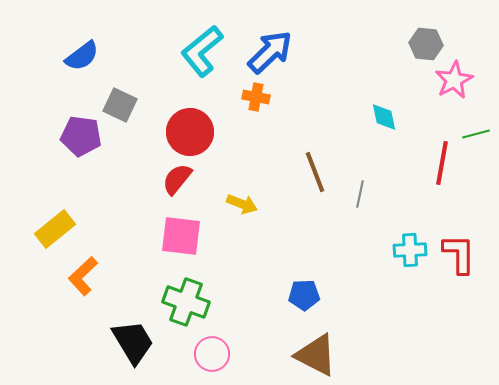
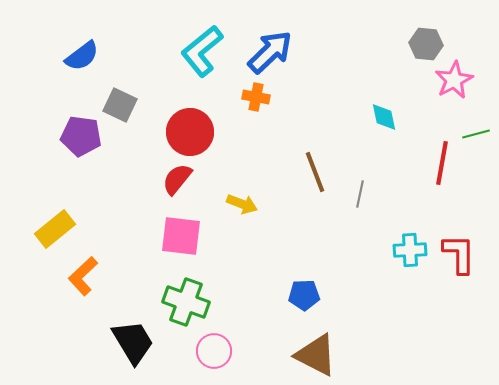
pink circle: moved 2 px right, 3 px up
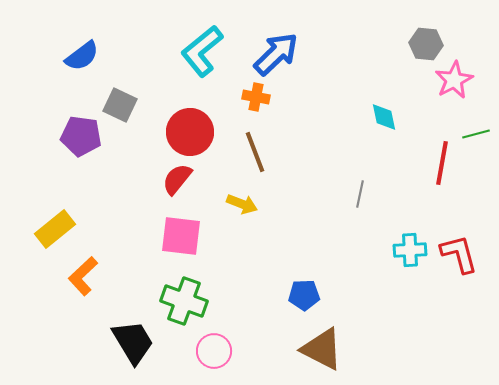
blue arrow: moved 6 px right, 2 px down
brown line: moved 60 px left, 20 px up
red L-shape: rotated 15 degrees counterclockwise
green cross: moved 2 px left, 1 px up
brown triangle: moved 6 px right, 6 px up
